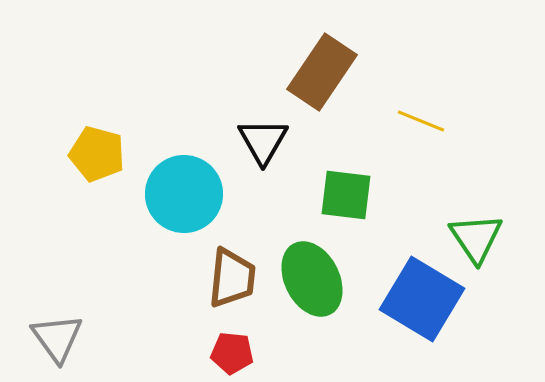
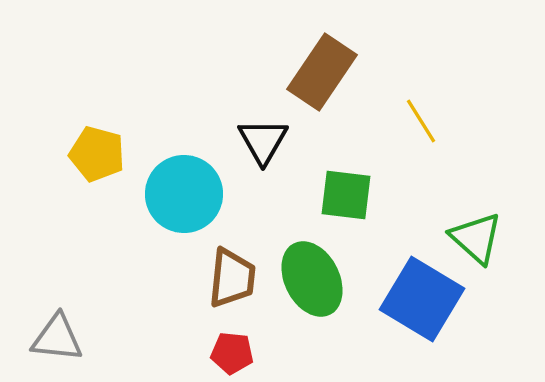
yellow line: rotated 36 degrees clockwise
green triangle: rotated 14 degrees counterclockwise
gray triangle: rotated 48 degrees counterclockwise
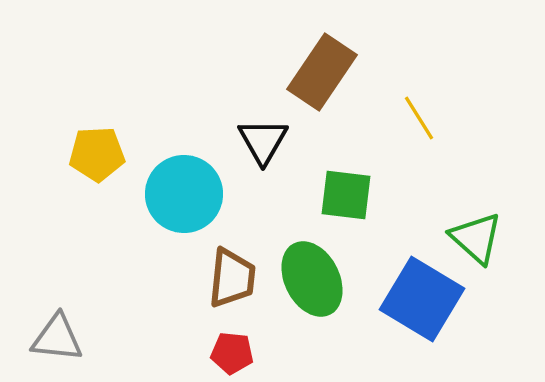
yellow line: moved 2 px left, 3 px up
yellow pentagon: rotated 18 degrees counterclockwise
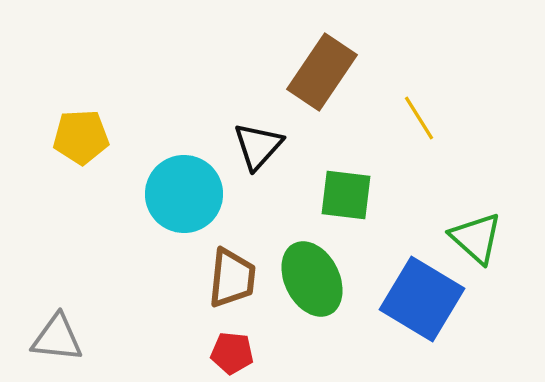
black triangle: moved 5 px left, 5 px down; rotated 12 degrees clockwise
yellow pentagon: moved 16 px left, 17 px up
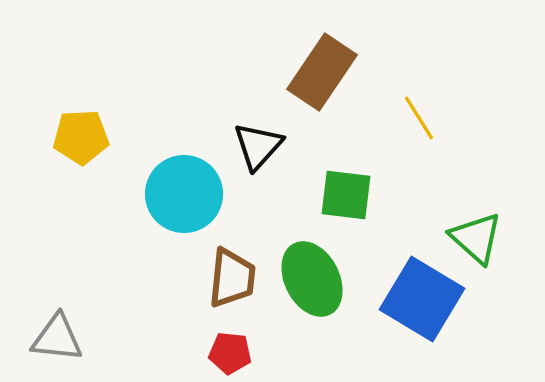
red pentagon: moved 2 px left
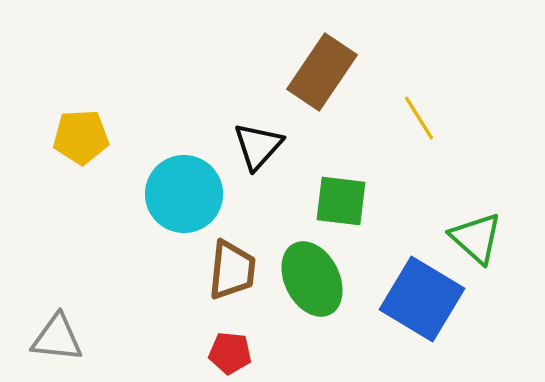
green square: moved 5 px left, 6 px down
brown trapezoid: moved 8 px up
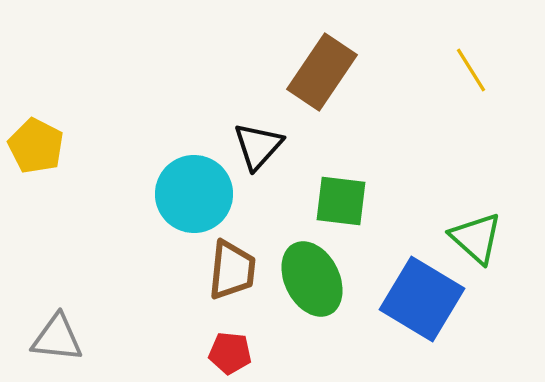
yellow line: moved 52 px right, 48 px up
yellow pentagon: moved 45 px left, 9 px down; rotated 30 degrees clockwise
cyan circle: moved 10 px right
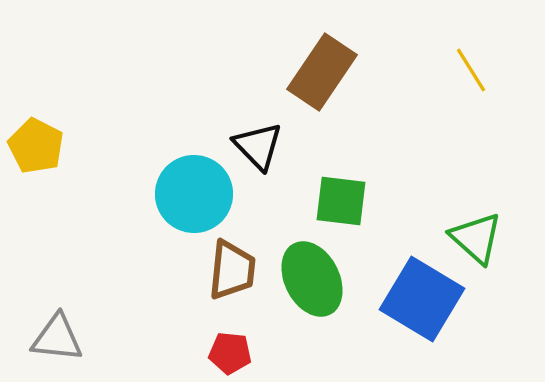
black triangle: rotated 26 degrees counterclockwise
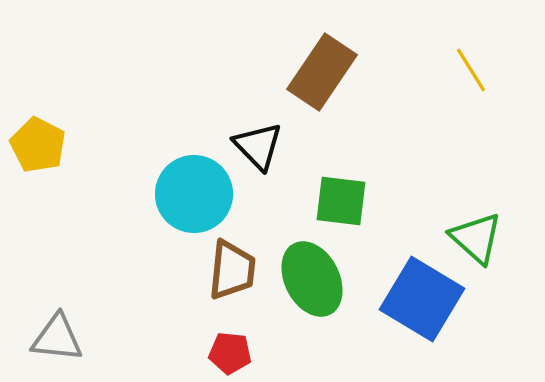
yellow pentagon: moved 2 px right, 1 px up
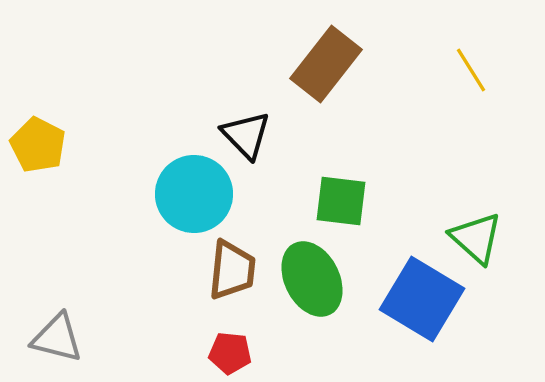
brown rectangle: moved 4 px right, 8 px up; rotated 4 degrees clockwise
black triangle: moved 12 px left, 11 px up
gray triangle: rotated 8 degrees clockwise
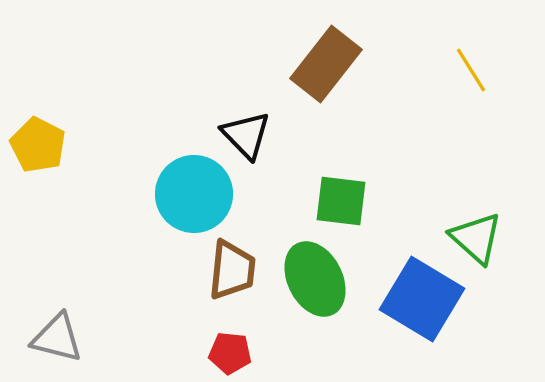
green ellipse: moved 3 px right
